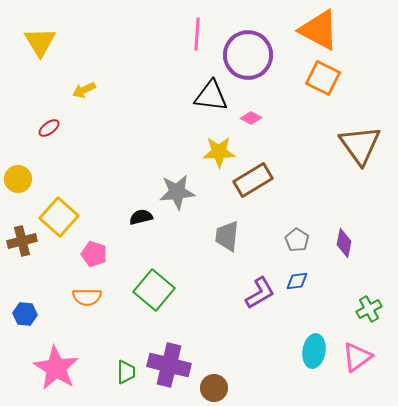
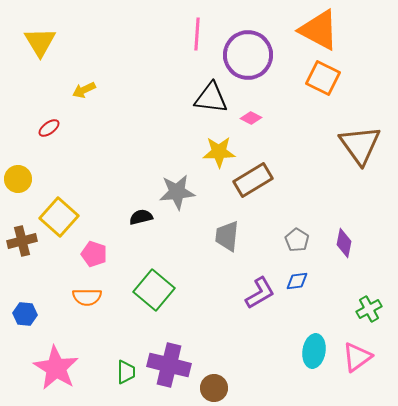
black triangle: moved 2 px down
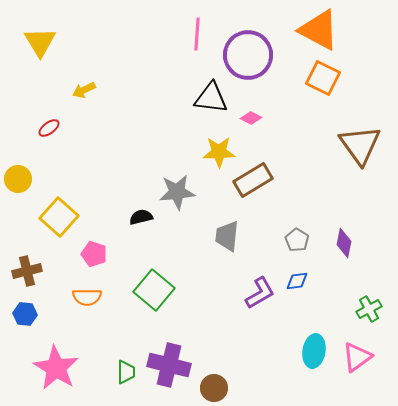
brown cross: moved 5 px right, 30 px down
